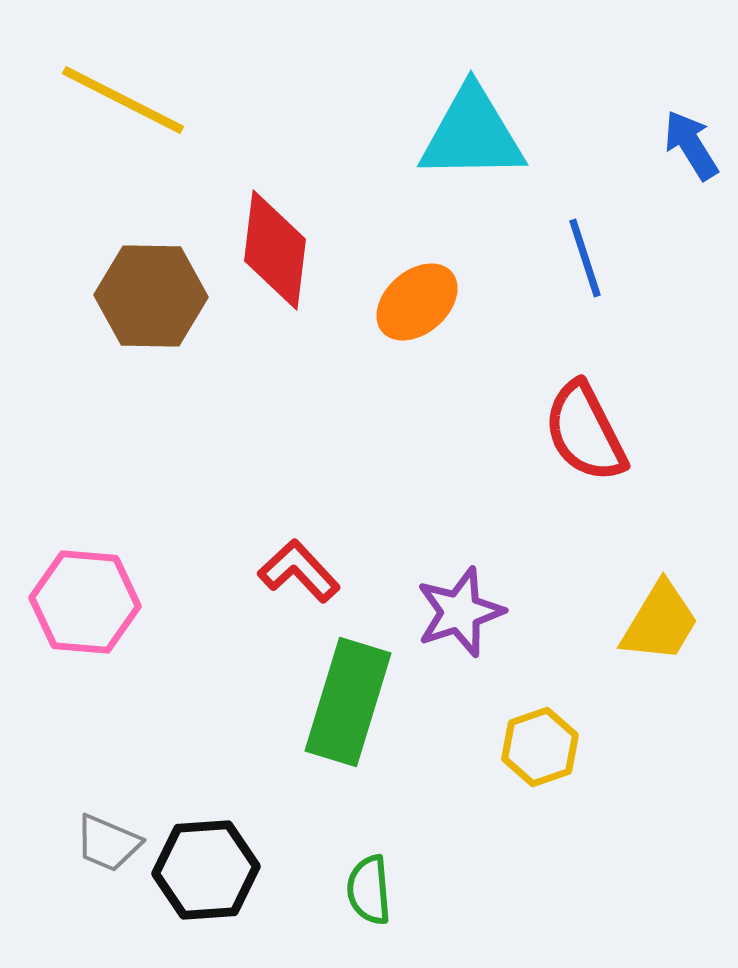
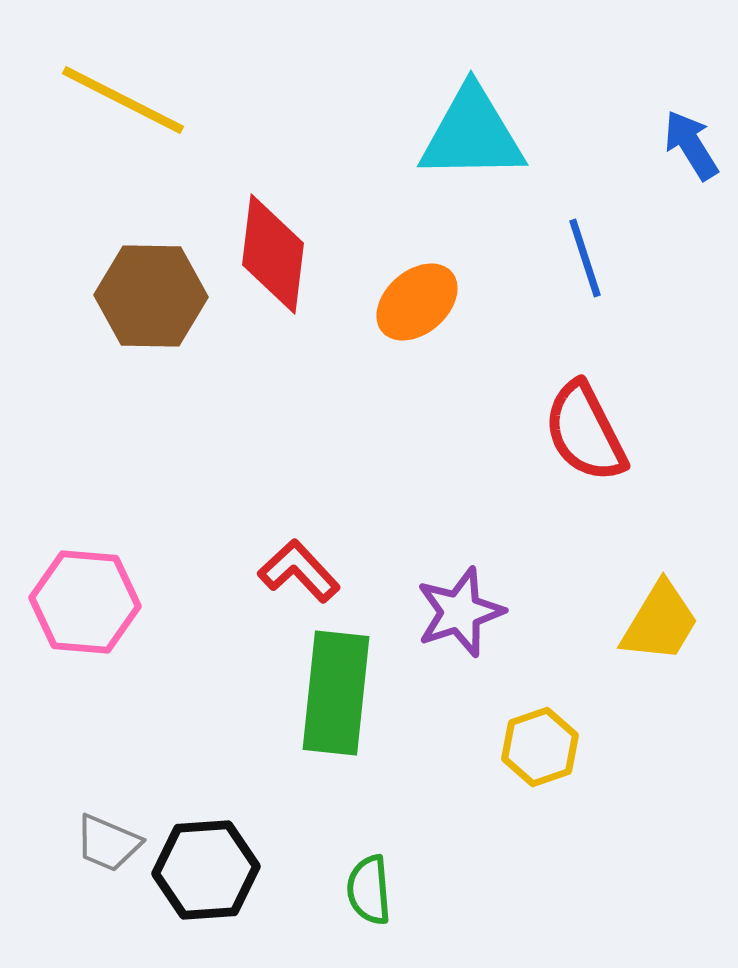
red diamond: moved 2 px left, 4 px down
green rectangle: moved 12 px left, 9 px up; rotated 11 degrees counterclockwise
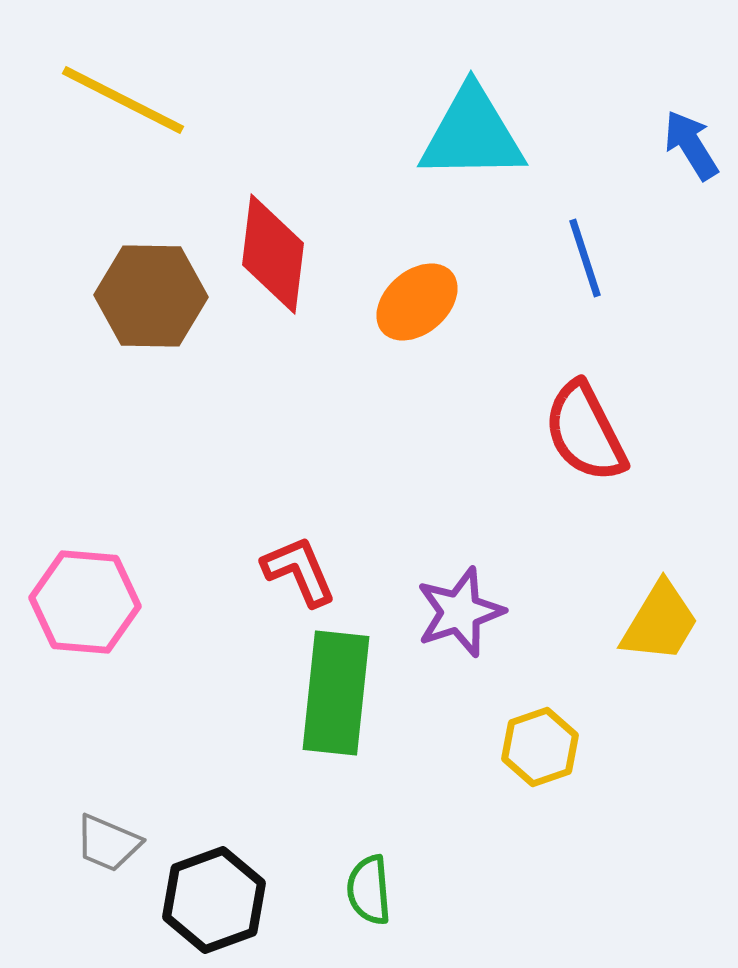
red L-shape: rotated 20 degrees clockwise
black hexagon: moved 8 px right, 30 px down; rotated 16 degrees counterclockwise
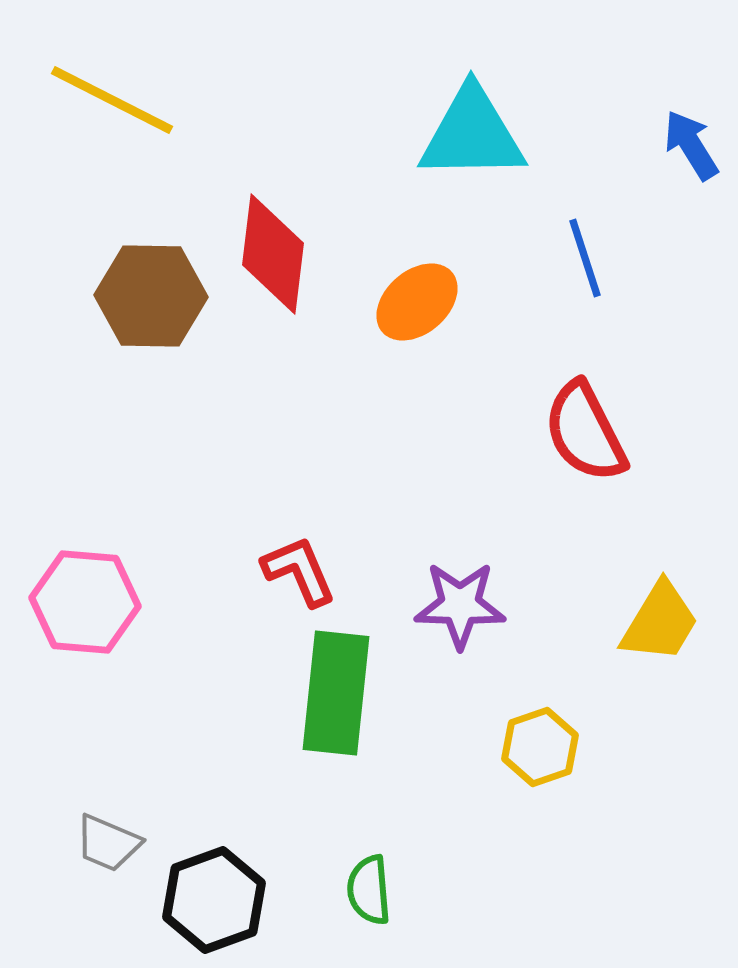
yellow line: moved 11 px left
purple star: moved 7 px up; rotated 20 degrees clockwise
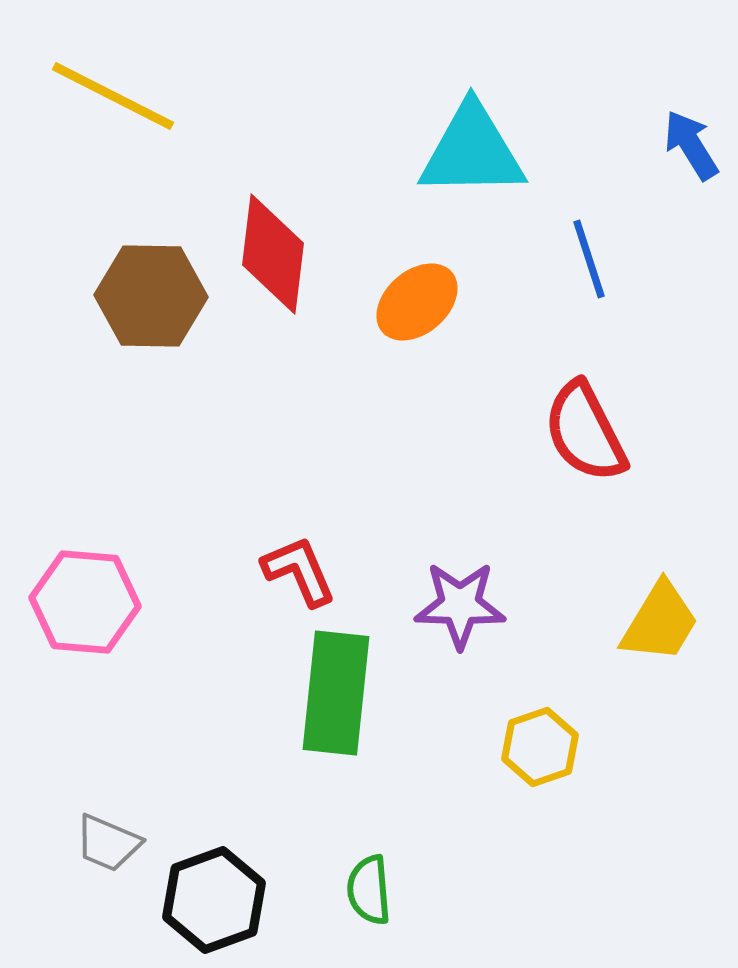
yellow line: moved 1 px right, 4 px up
cyan triangle: moved 17 px down
blue line: moved 4 px right, 1 px down
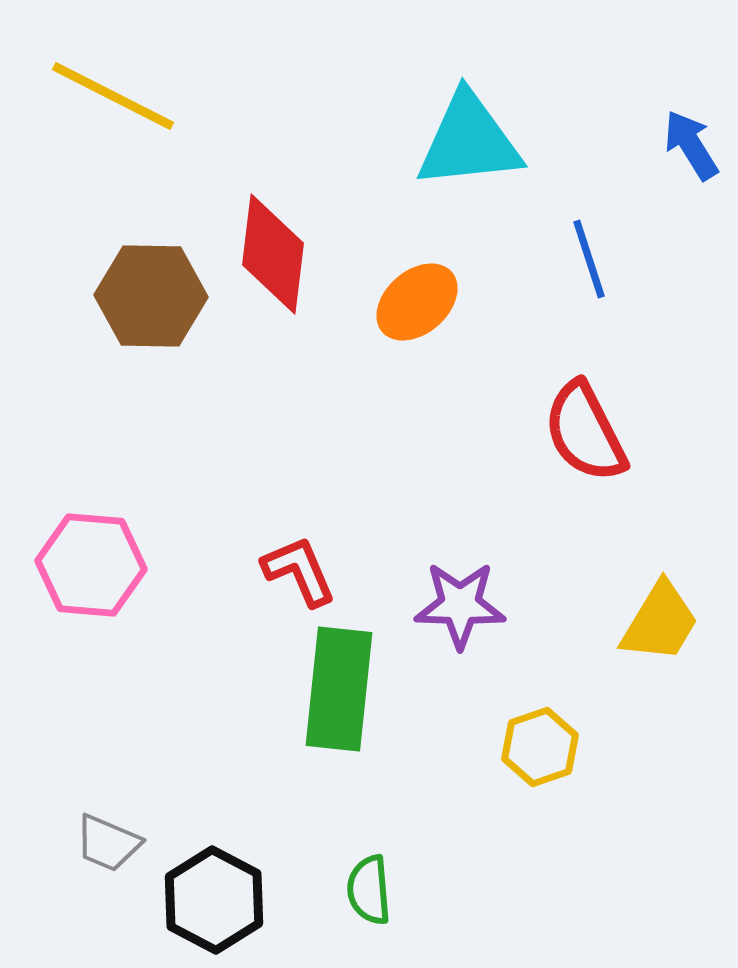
cyan triangle: moved 3 px left, 10 px up; rotated 5 degrees counterclockwise
pink hexagon: moved 6 px right, 37 px up
green rectangle: moved 3 px right, 4 px up
black hexagon: rotated 12 degrees counterclockwise
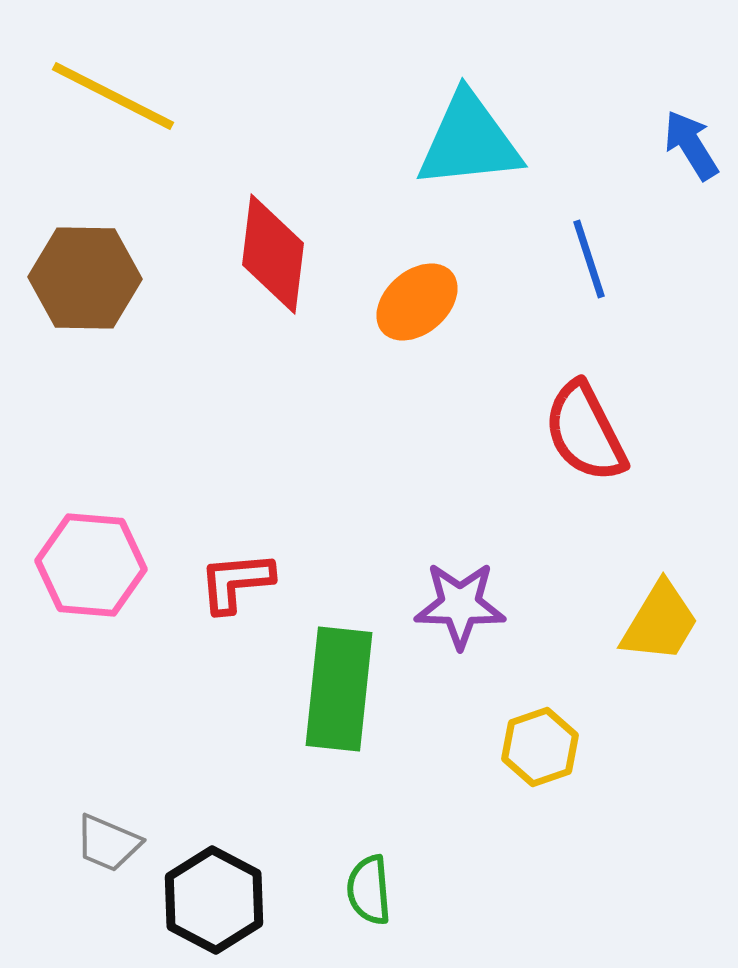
brown hexagon: moved 66 px left, 18 px up
red L-shape: moved 63 px left, 11 px down; rotated 72 degrees counterclockwise
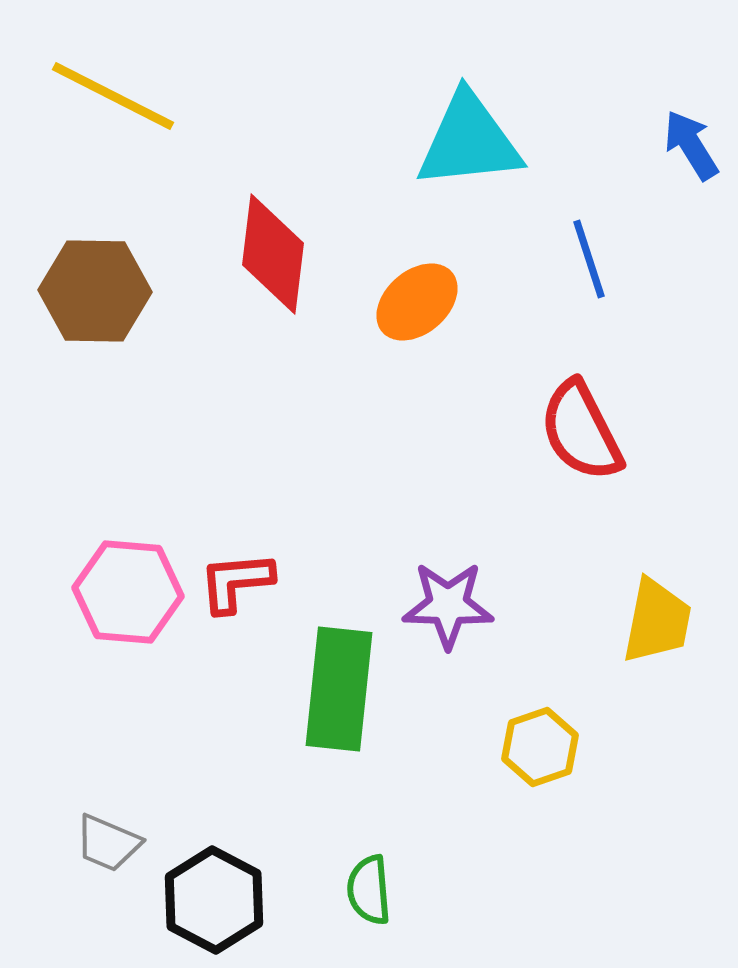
brown hexagon: moved 10 px right, 13 px down
red semicircle: moved 4 px left, 1 px up
pink hexagon: moved 37 px right, 27 px down
purple star: moved 12 px left
yellow trapezoid: moved 3 px left, 1 px up; rotated 20 degrees counterclockwise
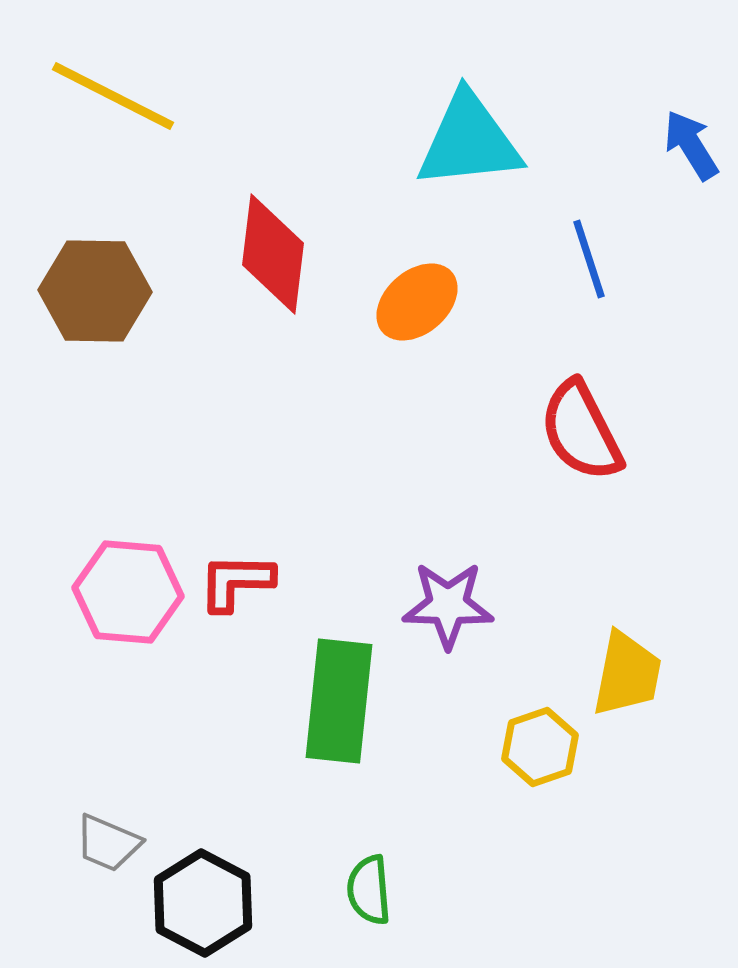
red L-shape: rotated 6 degrees clockwise
yellow trapezoid: moved 30 px left, 53 px down
green rectangle: moved 12 px down
black hexagon: moved 11 px left, 3 px down
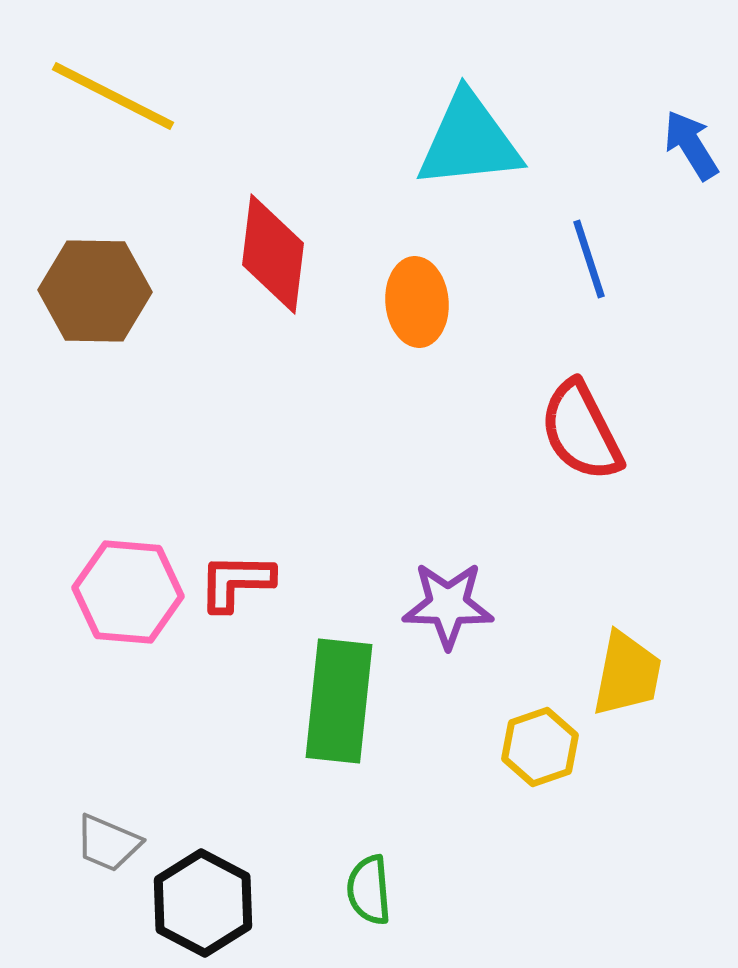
orange ellipse: rotated 54 degrees counterclockwise
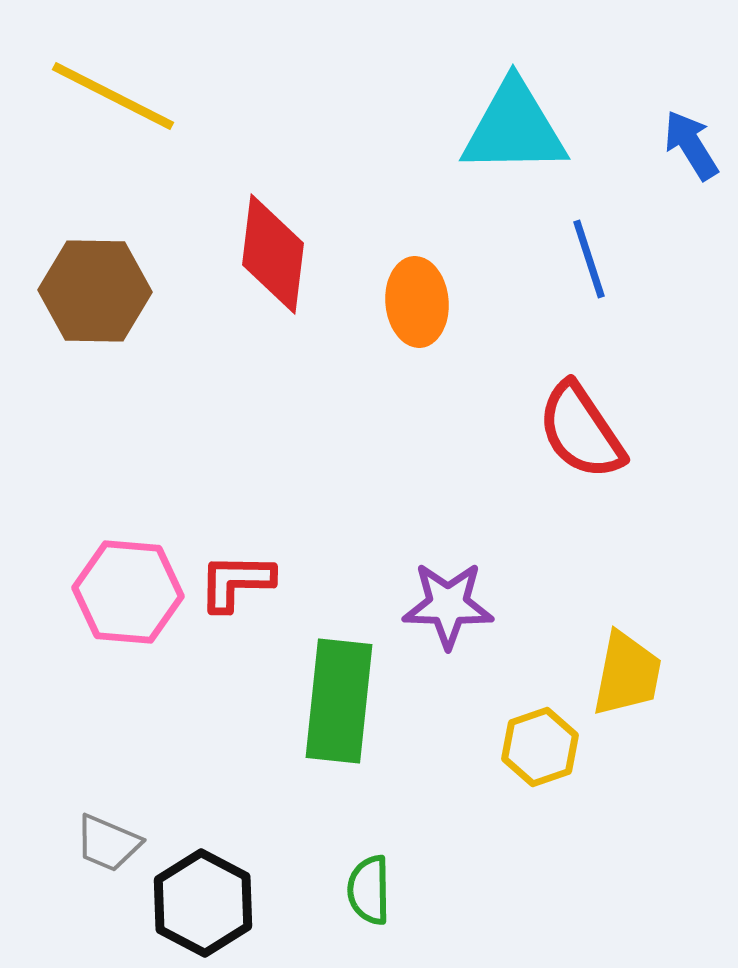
cyan triangle: moved 45 px right, 13 px up; rotated 5 degrees clockwise
red semicircle: rotated 7 degrees counterclockwise
green semicircle: rotated 4 degrees clockwise
